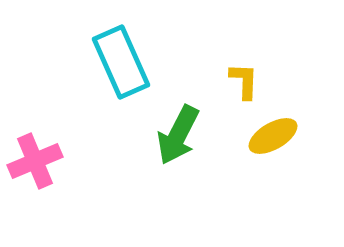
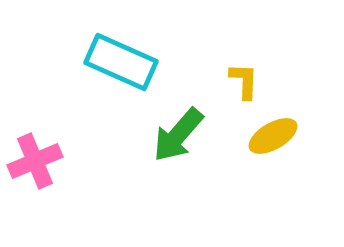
cyan rectangle: rotated 42 degrees counterclockwise
green arrow: rotated 14 degrees clockwise
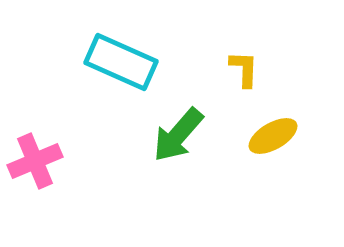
yellow L-shape: moved 12 px up
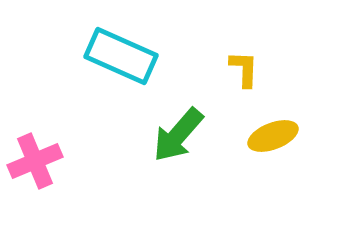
cyan rectangle: moved 6 px up
yellow ellipse: rotated 9 degrees clockwise
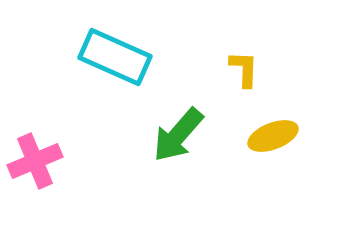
cyan rectangle: moved 6 px left, 1 px down
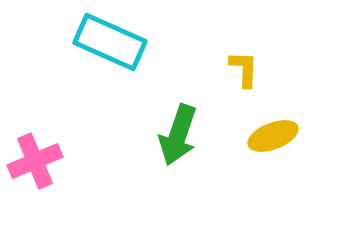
cyan rectangle: moved 5 px left, 15 px up
green arrow: rotated 22 degrees counterclockwise
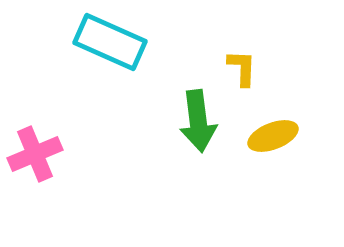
yellow L-shape: moved 2 px left, 1 px up
green arrow: moved 20 px right, 14 px up; rotated 26 degrees counterclockwise
pink cross: moved 7 px up
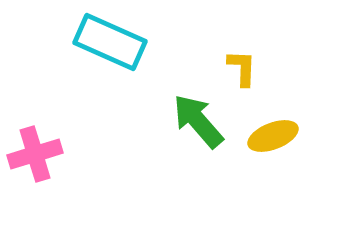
green arrow: rotated 146 degrees clockwise
pink cross: rotated 6 degrees clockwise
